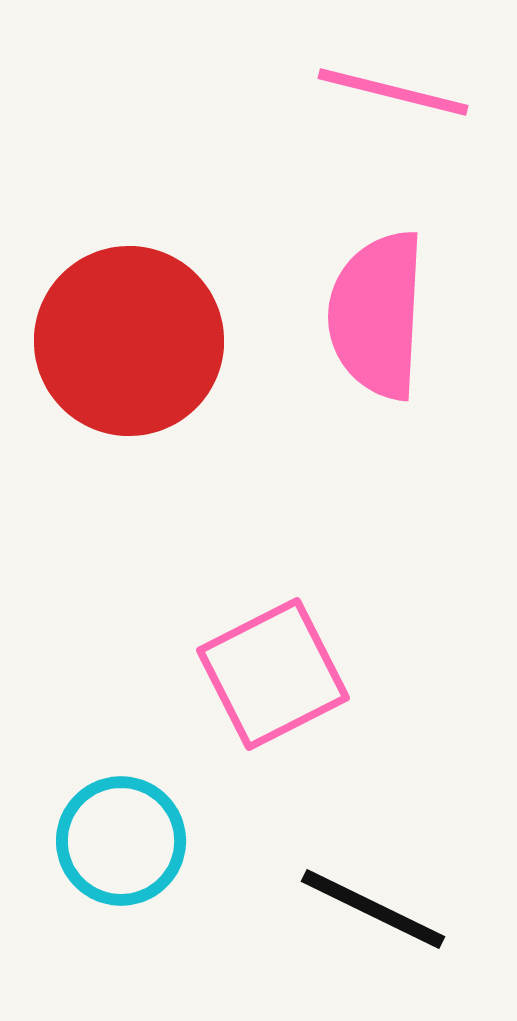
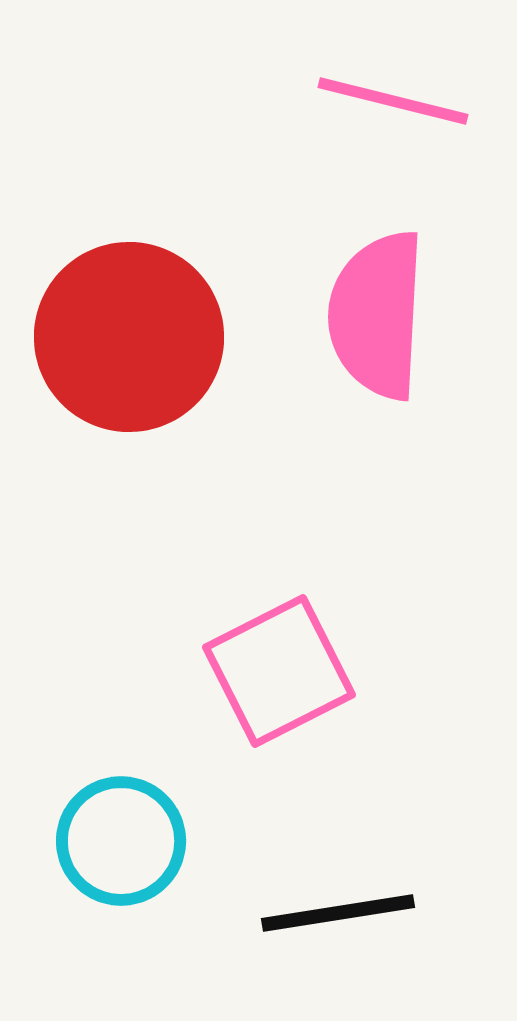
pink line: moved 9 px down
red circle: moved 4 px up
pink square: moved 6 px right, 3 px up
black line: moved 35 px left, 4 px down; rotated 35 degrees counterclockwise
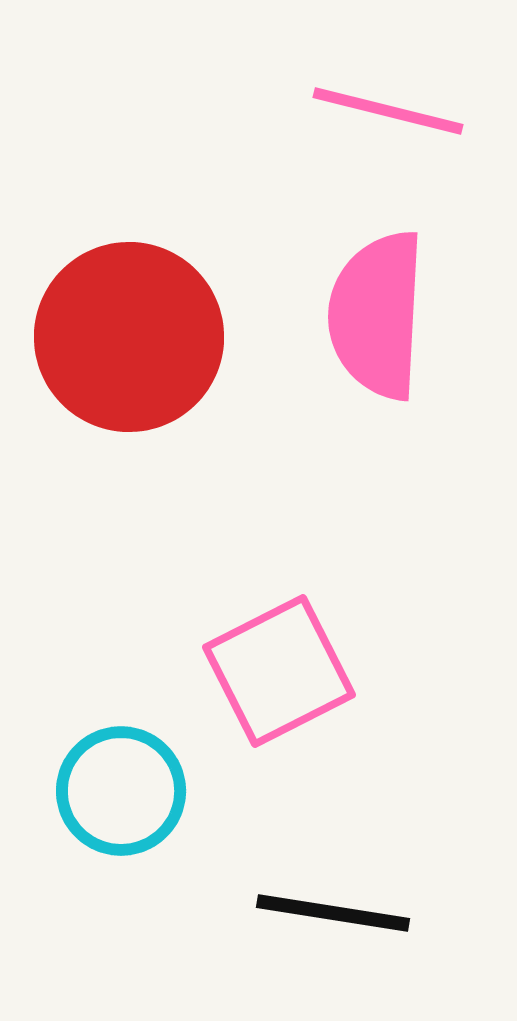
pink line: moved 5 px left, 10 px down
cyan circle: moved 50 px up
black line: moved 5 px left; rotated 18 degrees clockwise
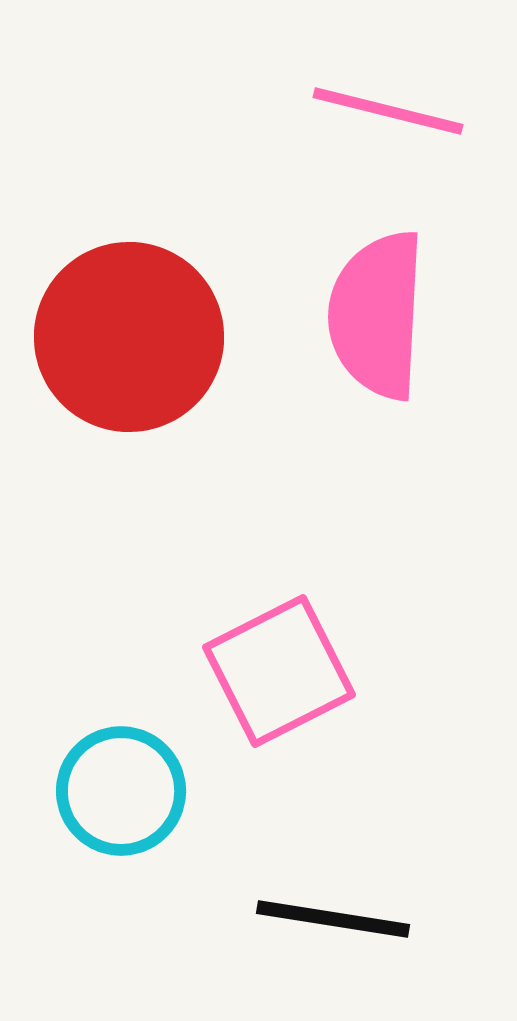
black line: moved 6 px down
